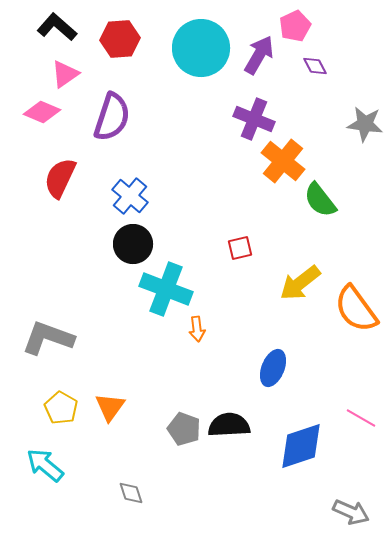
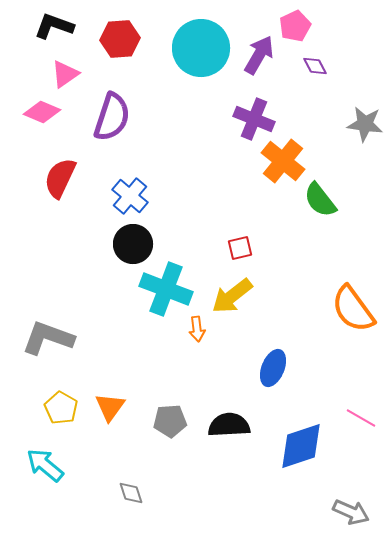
black L-shape: moved 3 px left, 1 px up; rotated 21 degrees counterclockwise
yellow arrow: moved 68 px left, 13 px down
orange semicircle: moved 3 px left
gray pentagon: moved 14 px left, 8 px up; rotated 24 degrees counterclockwise
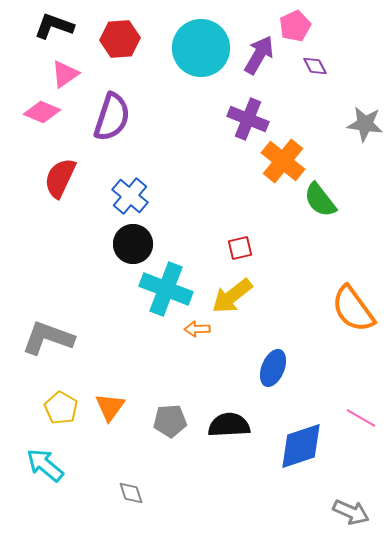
purple cross: moved 6 px left
orange arrow: rotated 95 degrees clockwise
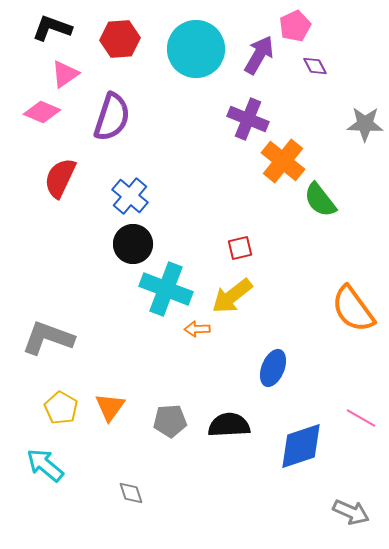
black L-shape: moved 2 px left, 2 px down
cyan circle: moved 5 px left, 1 px down
gray star: rotated 6 degrees counterclockwise
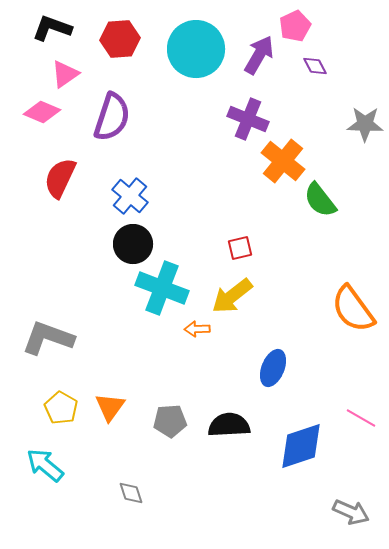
cyan cross: moved 4 px left, 1 px up
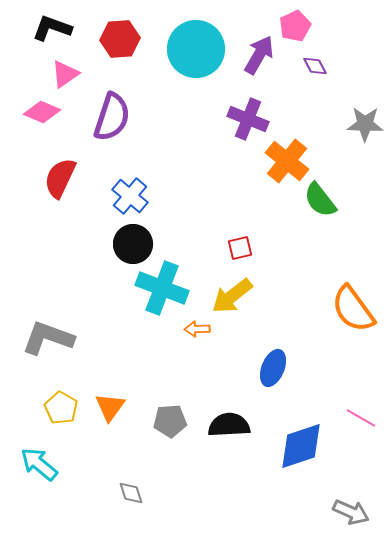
orange cross: moved 4 px right
cyan arrow: moved 6 px left, 1 px up
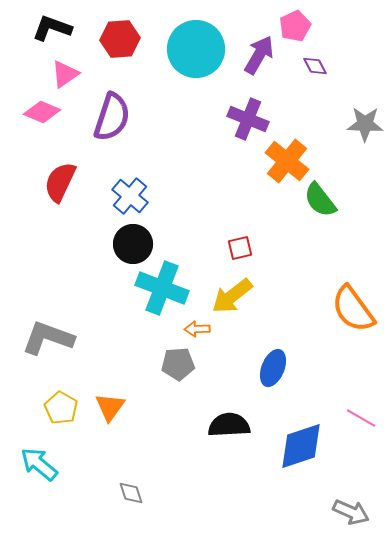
red semicircle: moved 4 px down
gray pentagon: moved 8 px right, 57 px up
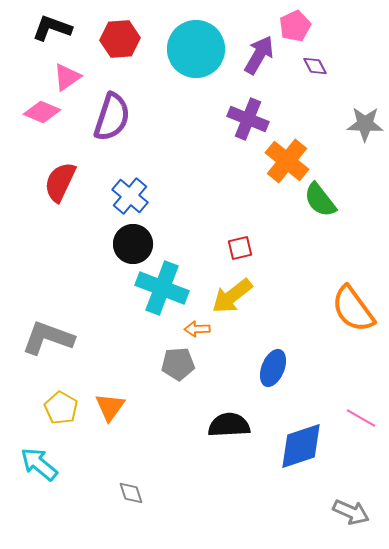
pink triangle: moved 2 px right, 3 px down
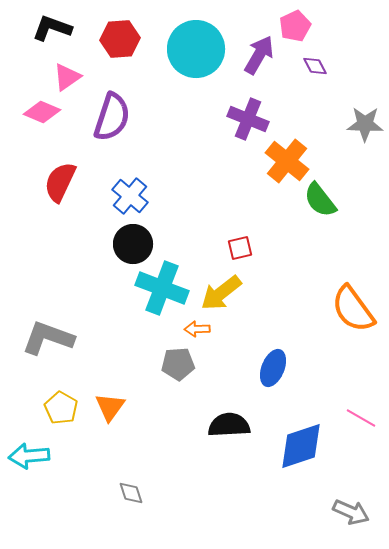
yellow arrow: moved 11 px left, 3 px up
cyan arrow: moved 10 px left, 8 px up; rotated 45 degrees counterclockwise
